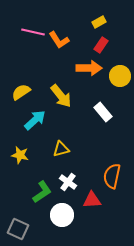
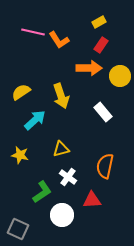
yellow arrow: rotated 20 degrees clockwise
orange semicircle: moved 7 px left, 10 px up
white cross: moved 5 px up
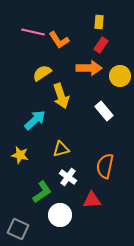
yellow rectangle: rotated 56 degrees counterclockwise
yellow semicircle: moved 21 px right, 19 px up
white rectangle: moved 1 px right, 1 px up
white circle: moved 2 px left
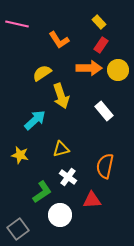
yellow rectangle: rotated 48 degrees counterclockwise
pink line: moved 16 px left, 8 px up
yellow circle: moved 2 px left, 6 px up
gray square: rotated 30 degrees clockwise
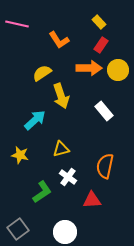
white circle: moved 5 px right, 17 px down
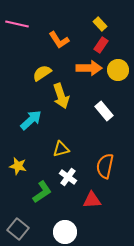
yellow rectangle: moved 1 px right, 2 px down
cyan arrow: moved 4 px left
yellow star: moved 2 px left, 11 px down
gray square: rotated 15 degrees counterclockwise
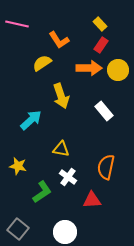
yellow semicircle: moved 10 px up
yellow triangle: rotated 24 degrees clockwise
orange semicircle: moved 1 px right, 1 px down
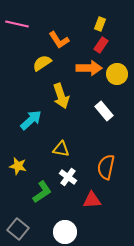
yellow rectangle: rotated 64 degrees clockwise
yellow circle: moved 1 px left, 4 px down
